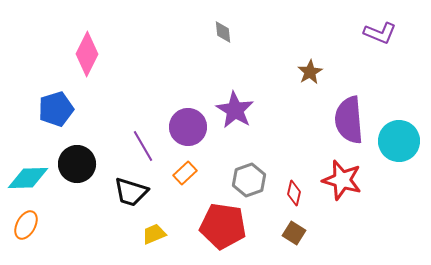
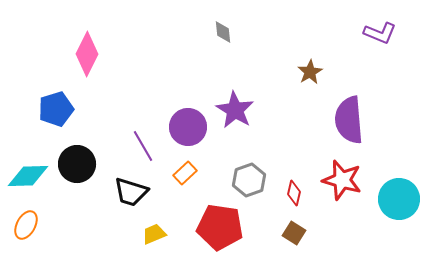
cyan circle: moved 58 px down
cyan diamond: moved 2 px up
red pentagon: moved 3 px left, 1 px down
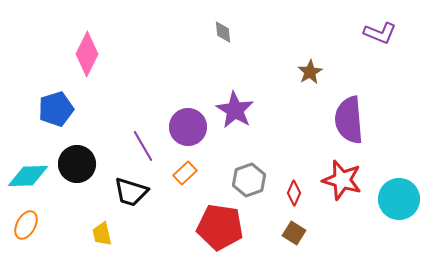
red diamond: rotated 10 degrees clockwise
yellow trapezoid: moved 52 px left; rotated 80 degrees counterclockwise
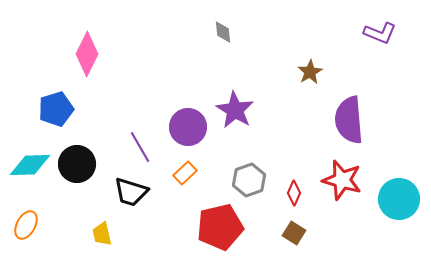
purple line: moved 3 px left, 1 px down
cyan diamond: moved 2 px right, 11 px up
red pentagon: rotated 21 degrees counterclockwise
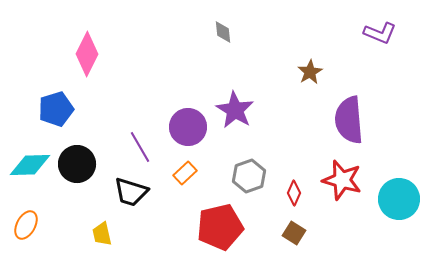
gray hexagon: moved 4 px up
